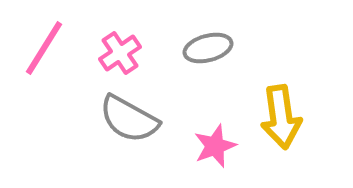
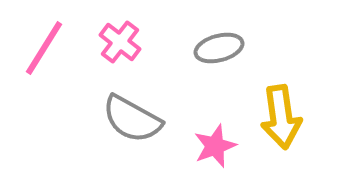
gray ellipse: moved 11 px right
pink cross: moved 11 px up; rotated 18 degrees counterclockwise
gray semicircle: moved 3 px right
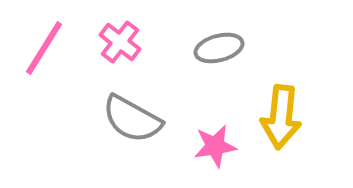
yellow arrow: rotated 14 degrees clockwise
pink star: rotated 12 degrees clockwise
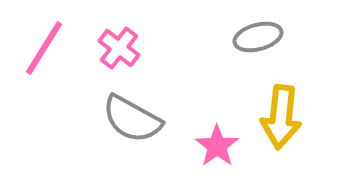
pink cross: moved 1 px left, 6 px down
gray ellipse: moved 39 px right, 11 px up
pink star: moved 2 px right; rotated 27 degrees counterclockwise
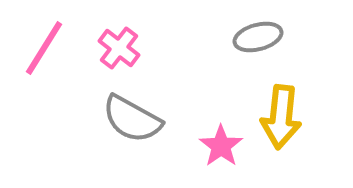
pink star: moved 4 px right
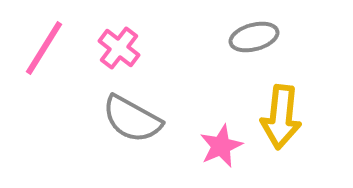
gray ellipse: moved 4 px left
pink star: rotated 12 degrees clockwise
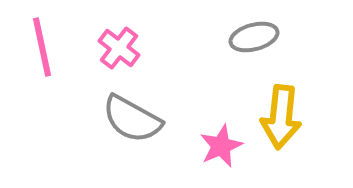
pink line: moved 2 px left, 1 px up; rotated 44 degrees counterclockwise
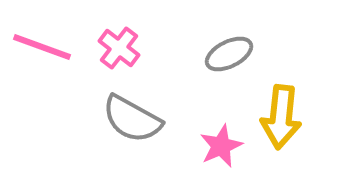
gray ellipse: moved 25 px left, 17 px down; rotated 12 degrees counterclockwise
pink line: rotated 58 degrees counterclockwise
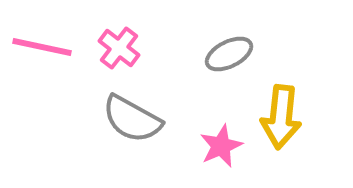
pink line: rotated 8 degrees counterclockwise
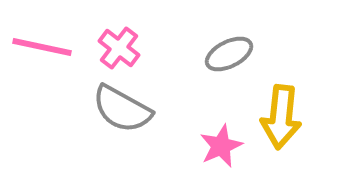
gray semicircle: moved 10 px left, 10 px up
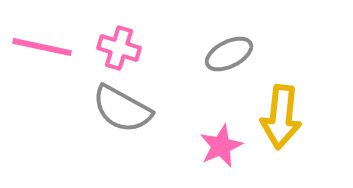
pink cross: rotated 21 degrees counterclockwise
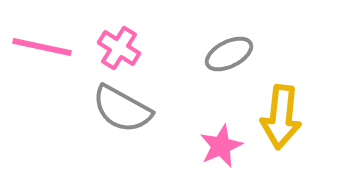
pink cross: rotated 15 degrees clockwise
